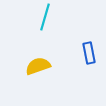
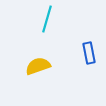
cyan line: moved 2 px right, 2 px down
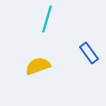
blue rectangle: rotated 25 degrees counterclockwise
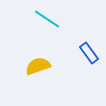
cyan line: rotated 72 degrees counterclockwise
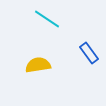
yellow semicircle: moved 1 px up; rotated 10 degrees clockwise
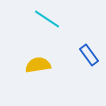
blue rectangle: moved 2 px down
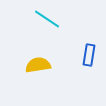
blue rectangle: rotated 45 degrees clockwise
